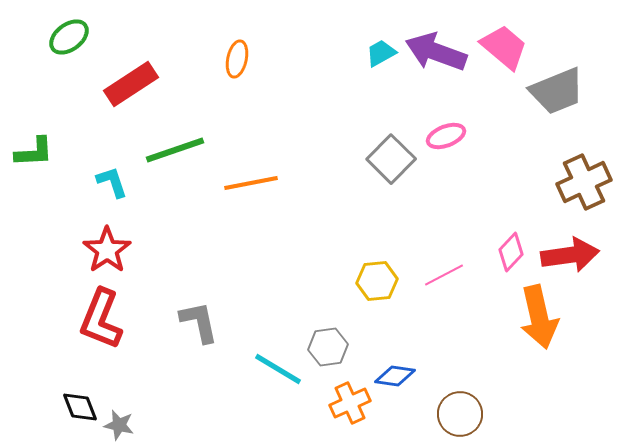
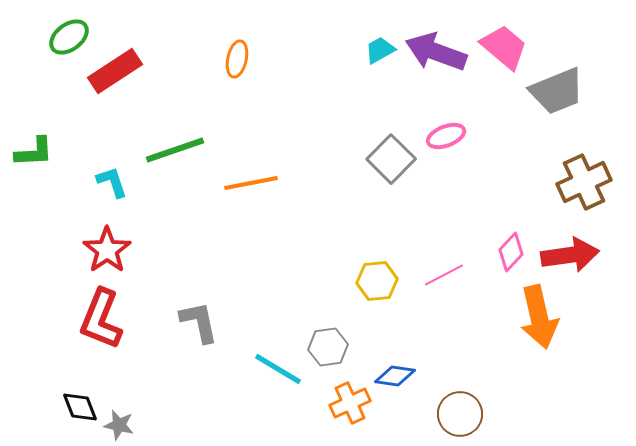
cyan trapezoid: moved 1 px left, 3 px up
red rectangle: moved 16 px left, 13 px up
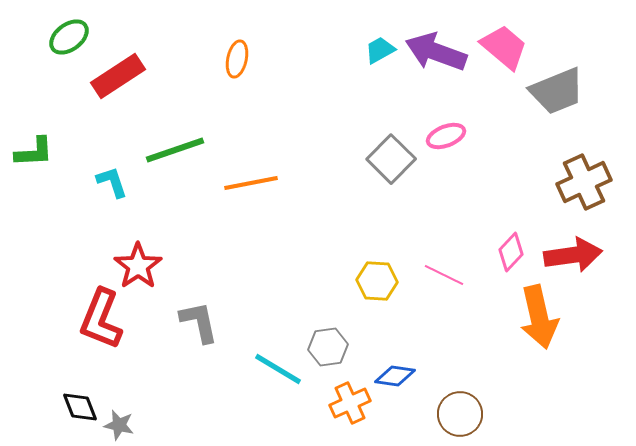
red rectangle: moved 3 px right, 5 px down
red star: moved 31 px right, 16 px down
red arrow: moved 3 px right
pink line: rotated 54 degrees clockwise
yellow hexagon: rotated 9 degrees clockwise
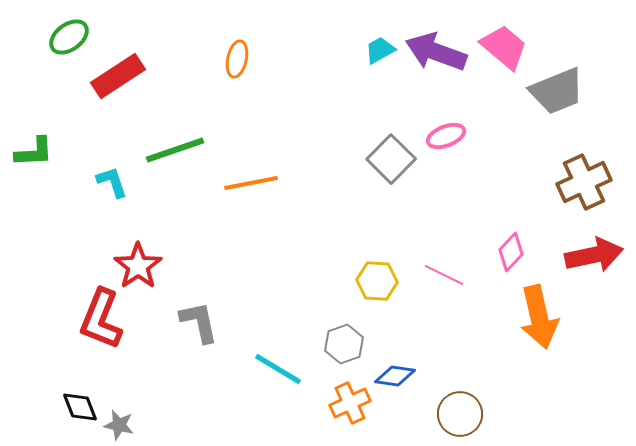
red arrow: moved 21 px right; rotated 4 degrees counterclockwise
gray hexagon: moved 16 px right, 3 px up; rotated 12 degrees counterclockwise
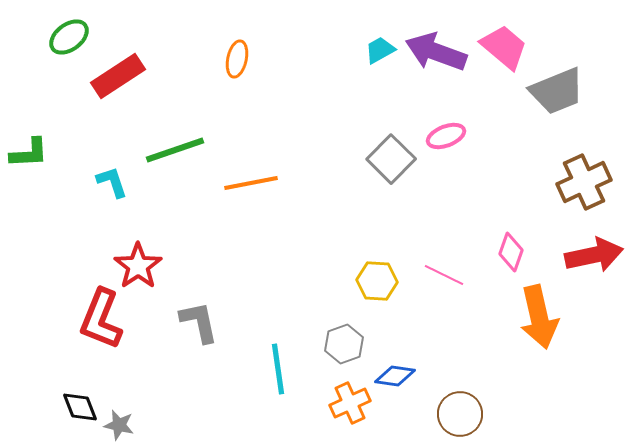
green L-shape: moved 5 px left, 1 px down
pink diamond: rotated 24 degrees counterclockwise
cyan line: rotated 51 degrees clockwise
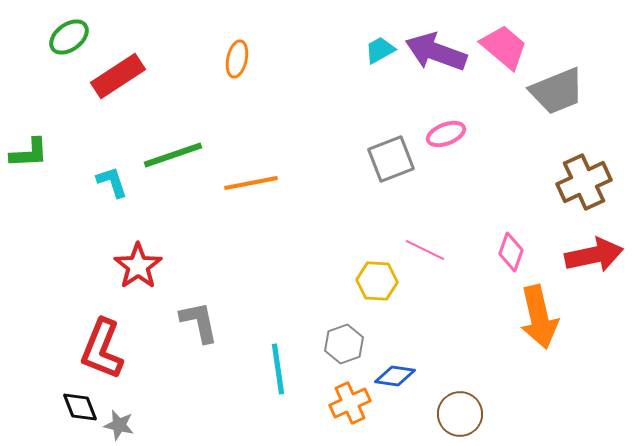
pink ellipse: moved 2 px up
green line: moved 2 px left, 5 px down
gray square: rotated 24 degrees clockwise
pink line: moved 19 px left, 25 px up
red L-shape: moved 1 px right, 30 px down
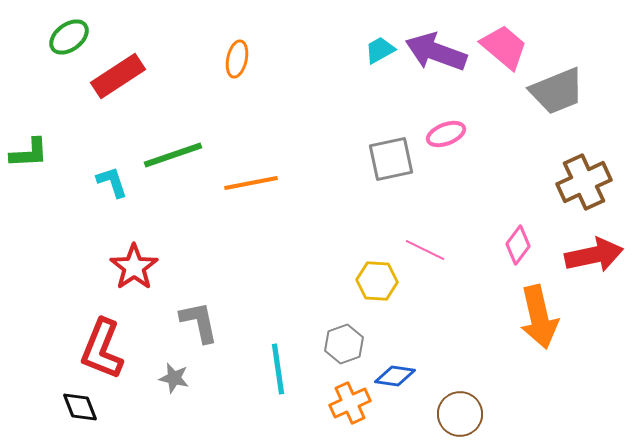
gray square: rotated 9 degrees clockwise
pink diamond: moved 7 px right, 7 px up; rotated 18 degrees clockwise
red star: moved 4 px left, 1 px down
gray star: moved 55 px right, 47 px up
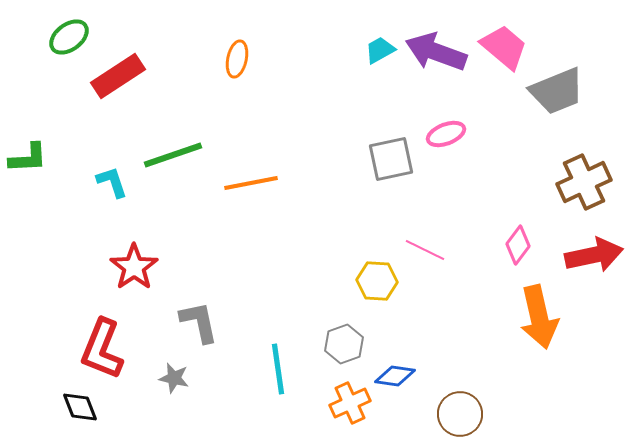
green L-shape: moved 1 px left, 5 px down
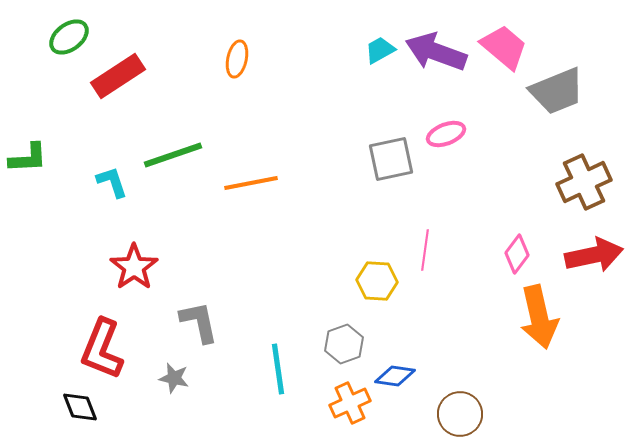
pink diamond: moved 1 px left, 9 px down
pink line: rotated 72 degrees clockwise
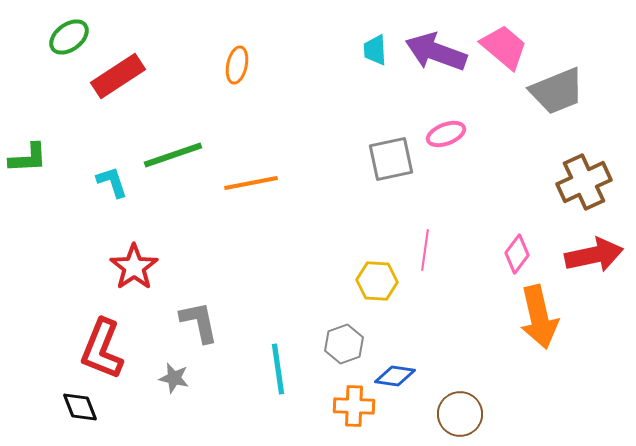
cyan trapezoid: moved 5 px left; rotated 64 degrees counterclockwise
orange ellipse: moved 6 px down
orange cross: moved 4 px right, 3 px down; rotated 27 degrees clockwise
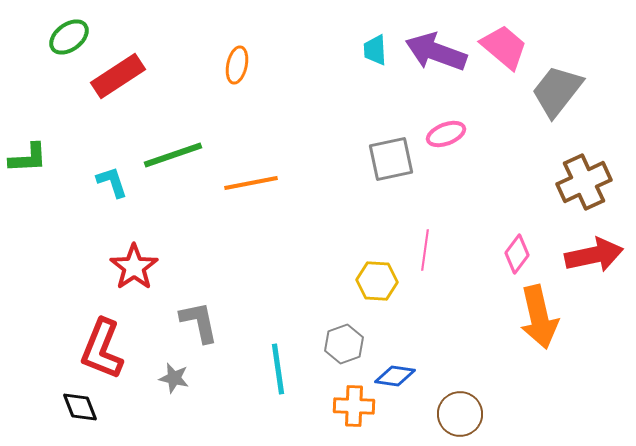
gray trapezoid: rotated 150 degrees clockwise
